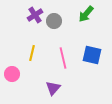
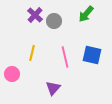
purple cross: rotated 14 degrees counterclockwise
pink line: moved 2 px right, 1 px up
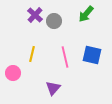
yellow line: moved 1 px down
pink circle: moved 1 px right, 1 px up
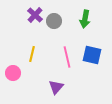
green arrow: moved 1 px left, 5 px down; rotated 30 degrees counterclockwise
pink line: moved 2 px right
purple triangle: moved 3 px right, 1 px up
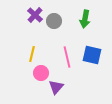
pink circle: moved 28 px right
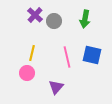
yellow line: moved 1 px up
pink circle: moved 14 px left
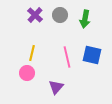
gray circle: moved 6 px right, 6 px up
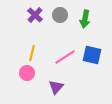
pink line: moved 2 px left; rotated 70 degrees clockwise
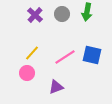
gray circle: moved 2 px right, 1 px up
green arrow: moved 2 px right, 7 px up
yellow line: rotated 28 degrees clockwise
purple triangle: rotated 28 degrees clockwise
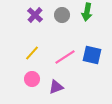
gray circle: moved 1 px down
pink circle: moved 5 px right, 6 px down
